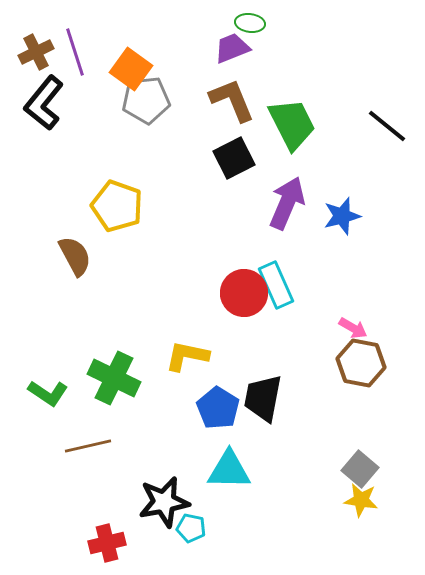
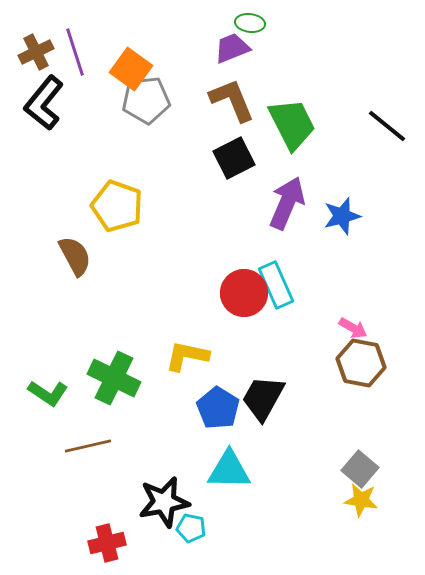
black trapezoid: rotated 18 degrees clockwise
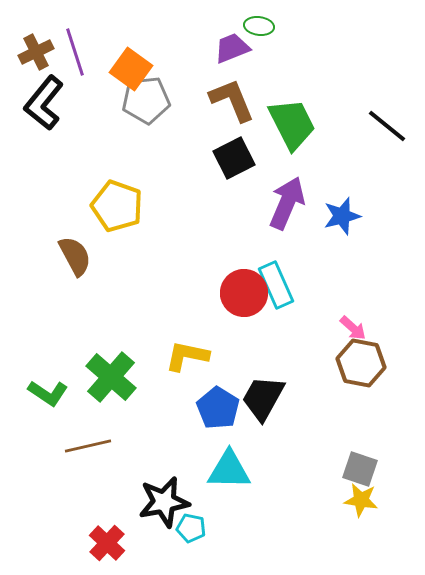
green ellipse: moved 9 px right, 3 px down
pink arrow: rotated 12 degrees clockwise
green cross: moved 3 px left, 1 px up; rotated 15 degrees clockwise
gray square: rotated 21 degrees counterclockwise
red cross: rotated 33 degrees counterclockwise
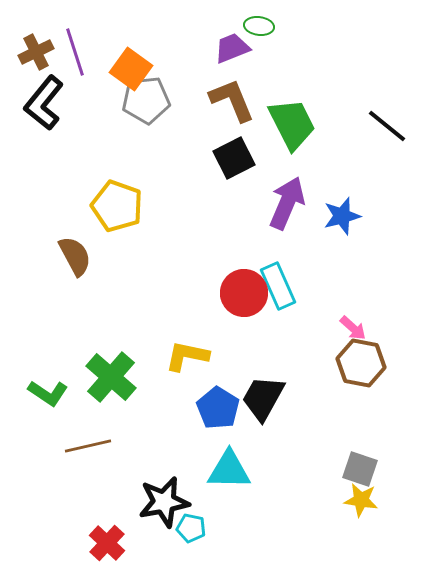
cyan rectangle: moved 2 px right, 1 px down
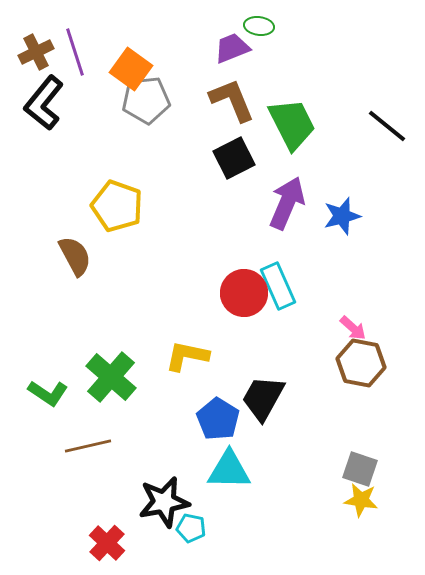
blue pentagon: moved 11 px down
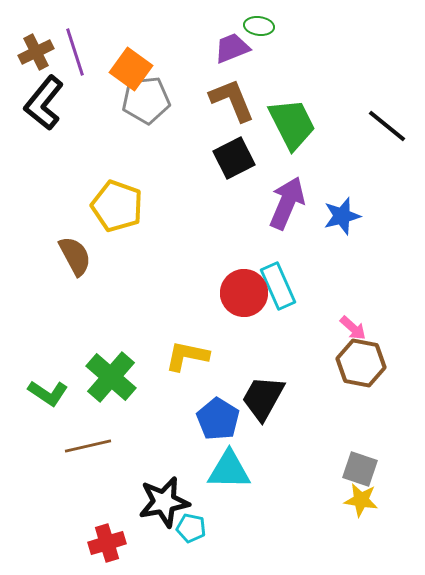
red cross: rotated 30 degrees clockwise
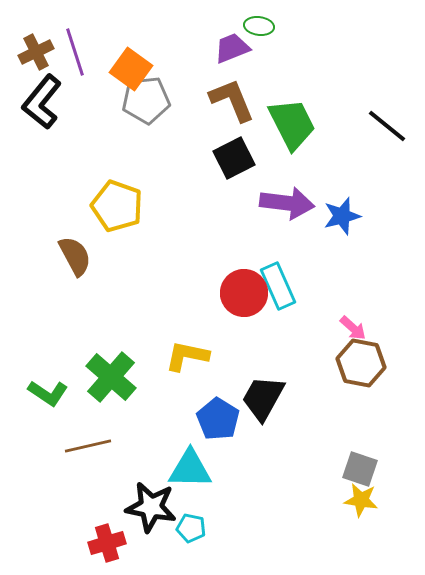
black L-shape: moved 2 px left, 1 px up
purple arrow: rotated 74 degrees clockwise
cyan triangle: moved 39 px left, 1 px up
black star: moved 13 px left, 5 px down; rotated 21 degrees clockwise
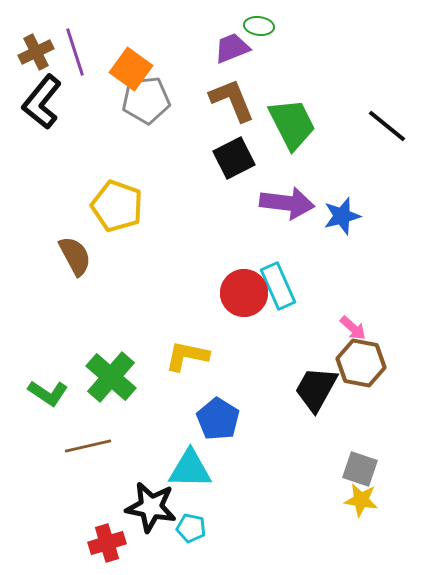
black trapezoid: moved 53 px right, 9 px up
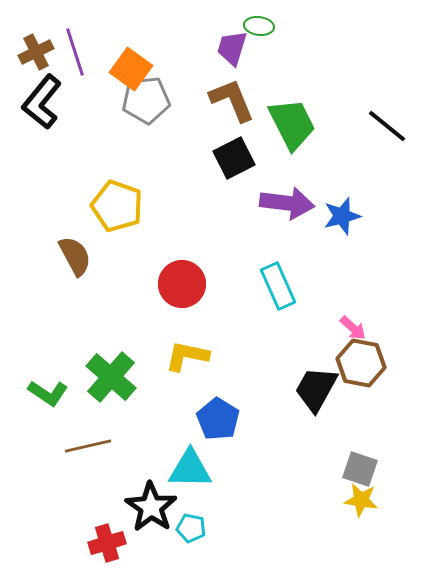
purple trapezoid: rotated 51 degrees counterclockwise
red circle: moved 62 px left, 9 px up
black star: rotated 24 degrees clockwise
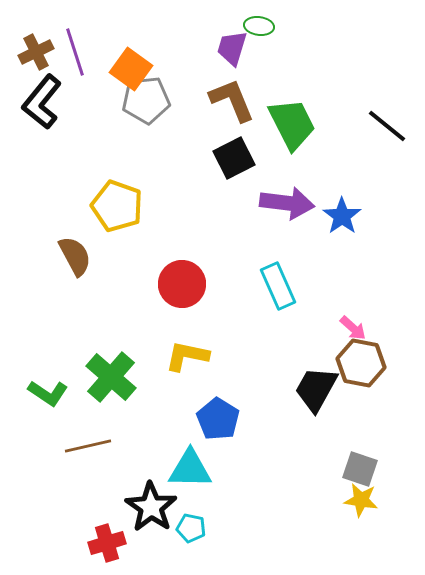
blue star: rotated 21 degrees counterclockwise
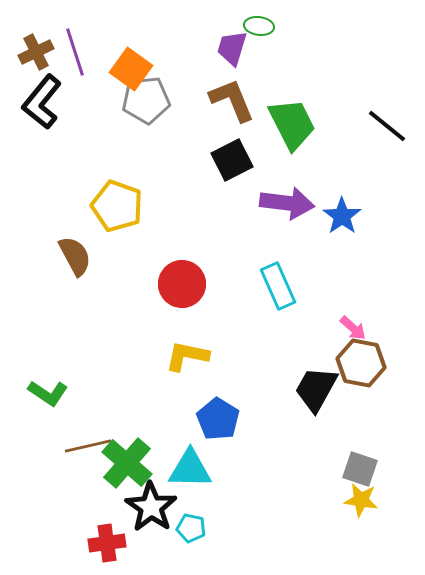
black square: moved 2 px left, 2 px down
green cross: moved 16 px right, 86 px down
red cross: rotated 9 degrees clockwise
